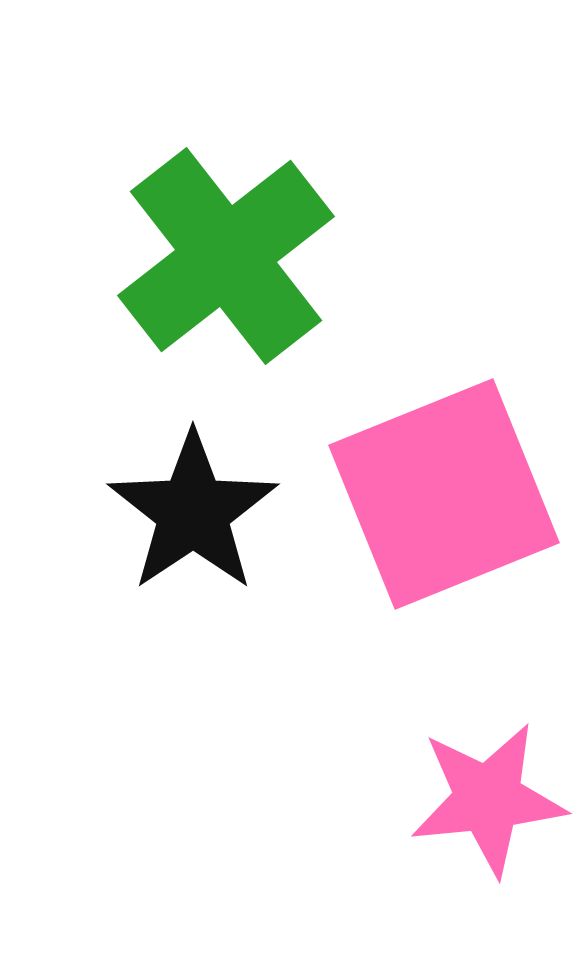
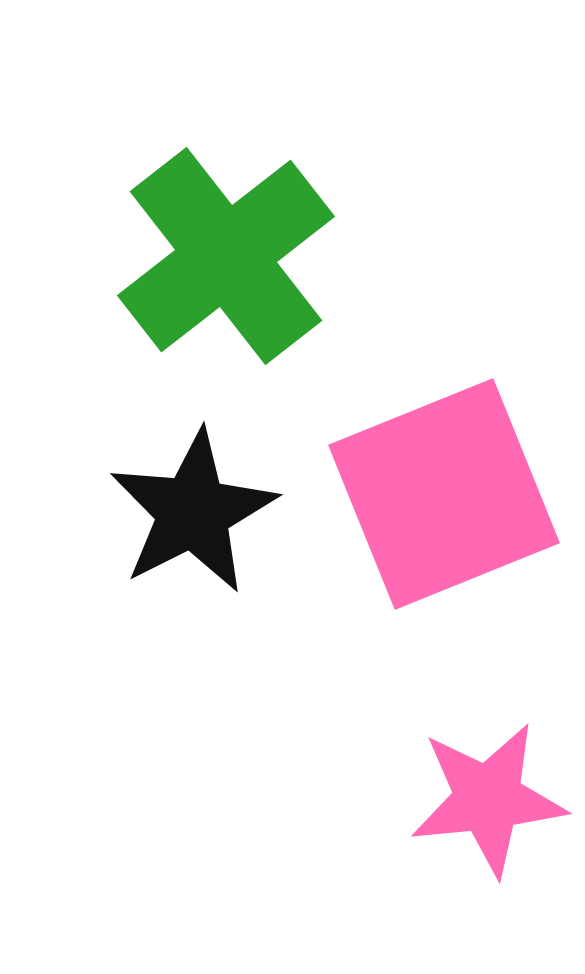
black star: rotated 7 degrees clockwise
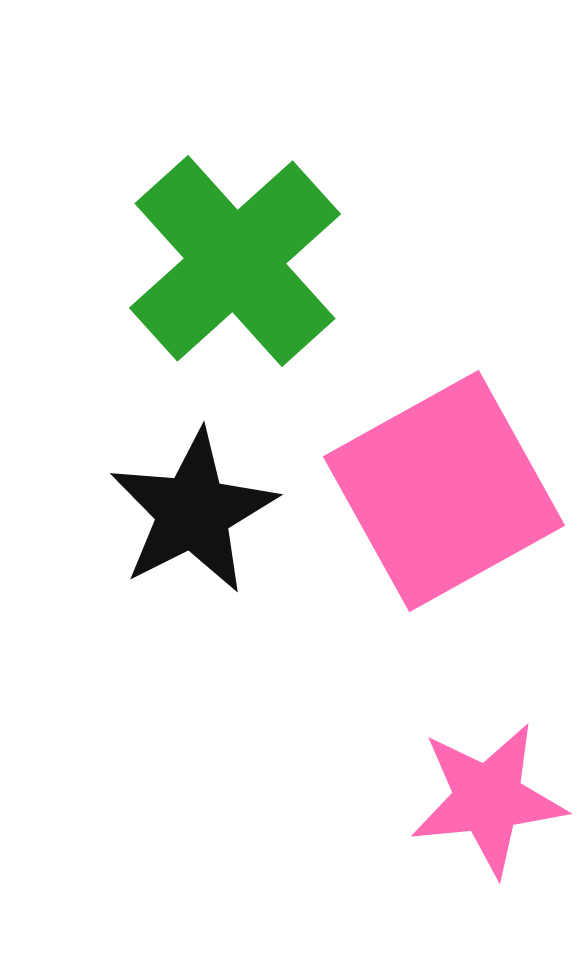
green cross: moved 9 px right, 5 px down; rotated 4 degrees counterclockwise
pink square: moved 3 px up; rotated 7 degrees counterclockwise
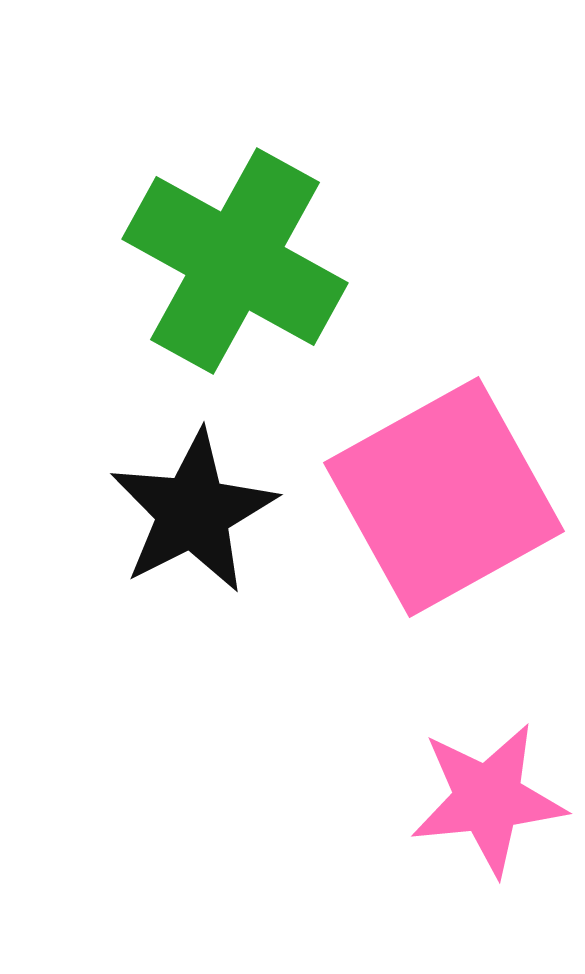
green cross: rotated 19 degrees counterclockwise
pink square: moved 6 px down
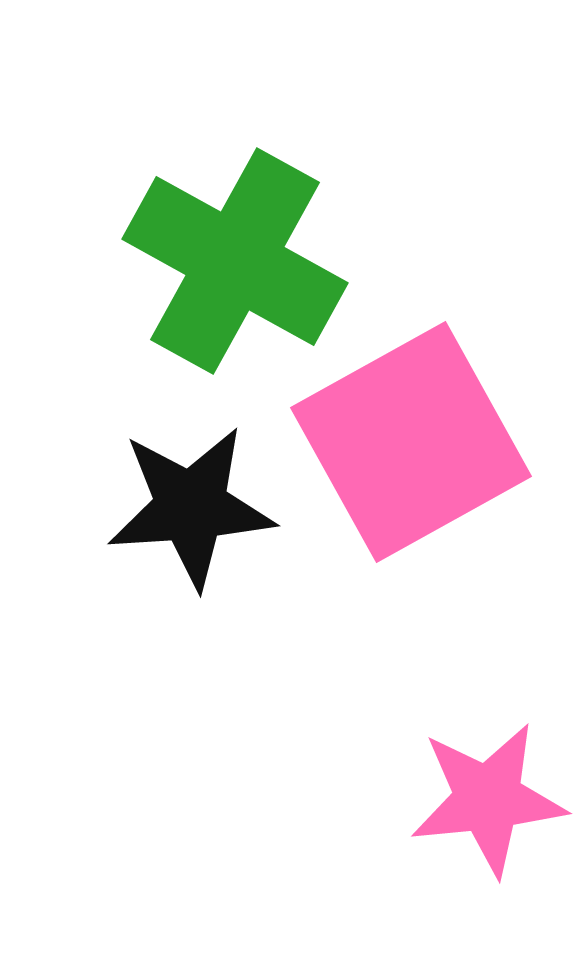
pink square: moved 33 px left, 55 px up
black star: moved 2 px left, 5 px up; rotated 23 degrees clockwise
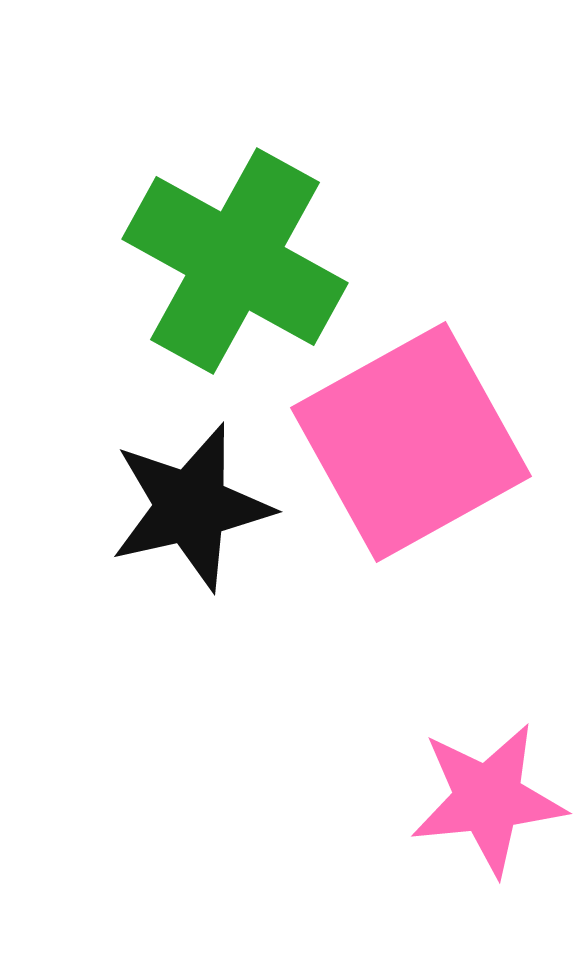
black star: rotated 9 degrees counterclockwise
